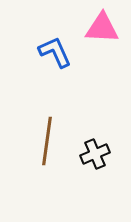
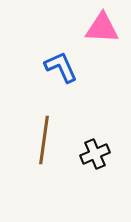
blue L-shape: moved 6 px right, 15 px down
brown line: moved 3 px left, 1 px up
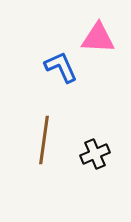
pink triangle: moved 4 px left, 10 px down
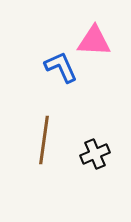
pink triangle: moved 4 px left, 3 px down
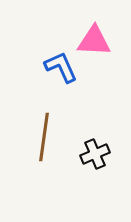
brown line: moved 3 px up
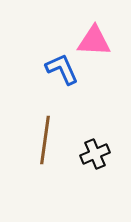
blue L-shape: moved 1 px right, 2 px down
brown line: moved 1 px right, 3 px down
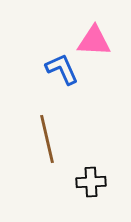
brown line: moved 2 px right, 1 px up; rotated 21 degrees counterclockwise
black cross: moved 4 px left, 28 px down; rotated 20 degrees clockwise
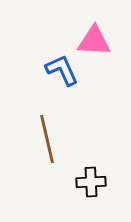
blue L-shape: moved 1 px down
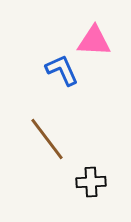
brown line: rotated 24 degrees counterclockwise
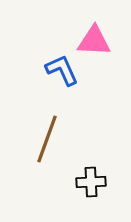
brown line: rotated 57 degrees clockwise
